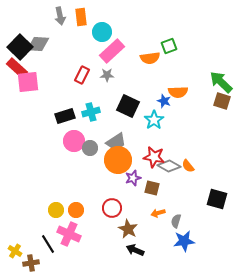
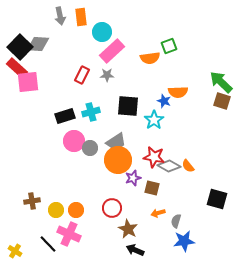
black square at (128, 106): rotated 20 degrees counterclockwise
black line at (48, 244): rotated 12 degrees counterclockwise
brown cross at (31, 263): moved 1 px right, 62 px up
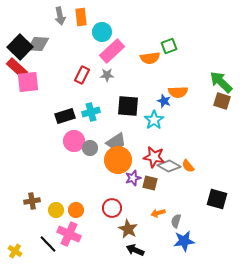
brown square at (152, 188): moved 2 px left, 5 px up
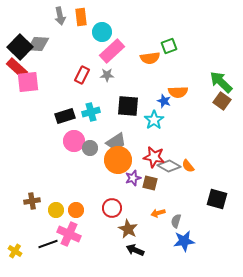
brown square at (222, 101): rotated 18 degrees clockwise
black line at (48, 244): rotated 66 degrees counterclockwise
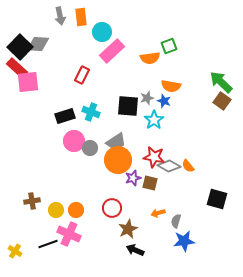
gray star at (107, 75): moved 40 px right, 23 px down; rotated 16 degrees counterclockwise
orange semicircle at (178, 92): moved 7 px left, 6 px up; rotated 12 degrees clockwise
cyan cross at (91, 112): rotated 36 degrees clockwise
brown star at (128, 229): rotated 18 degrees clockwise
